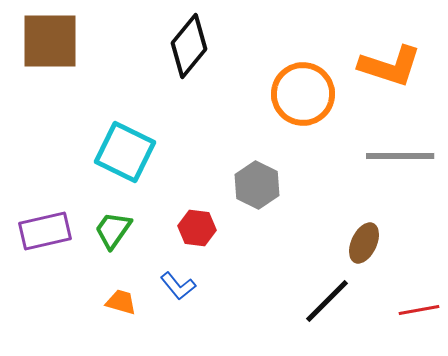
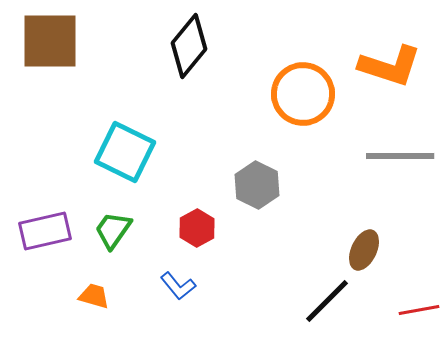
red hexagon: rotated 24 degrees clockwise
brown ellipse: moved 7 px down
orange trapezoid: moved 27 px left, 6 px up
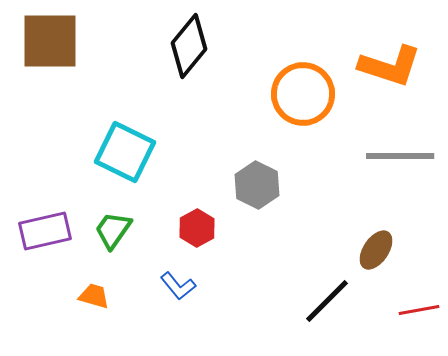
brown ellipse: moved 12 px right; rotated 9 degrees clockwise
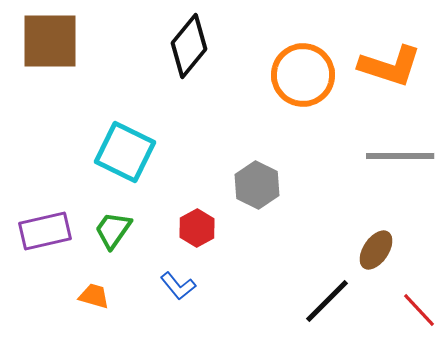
orange circle: moved 19 px up
red line: rotated 57 degrees clockwise
